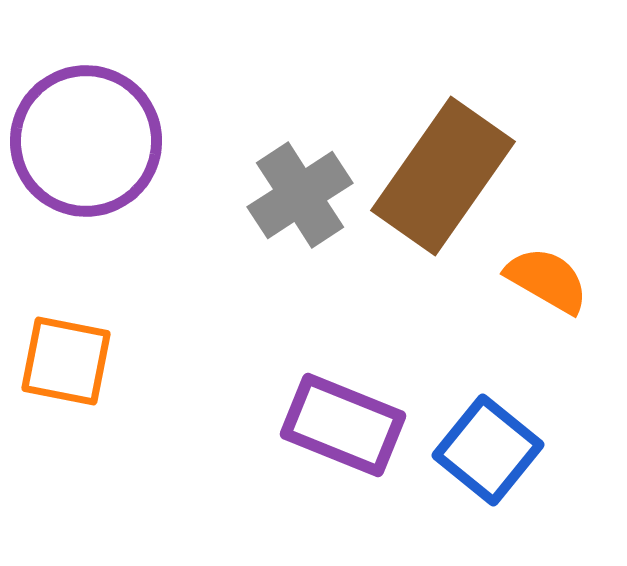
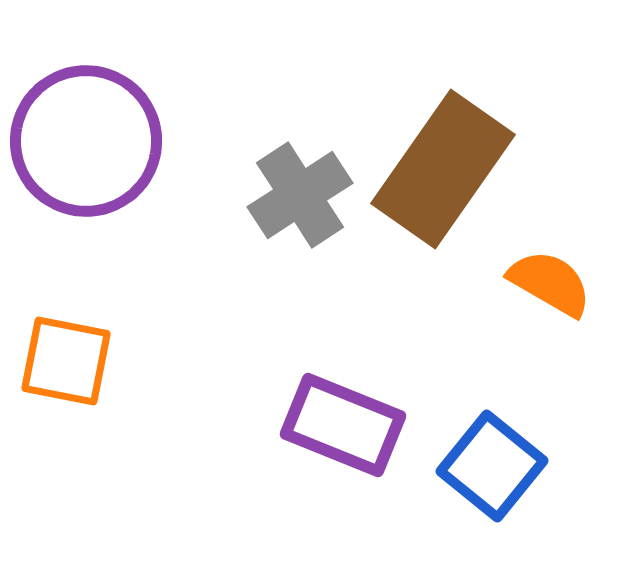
brown rectangle: moved 7 px up
orange semicircle: moved 3 px right, 3 px down
blue square: moved 4 px right, 16 px down
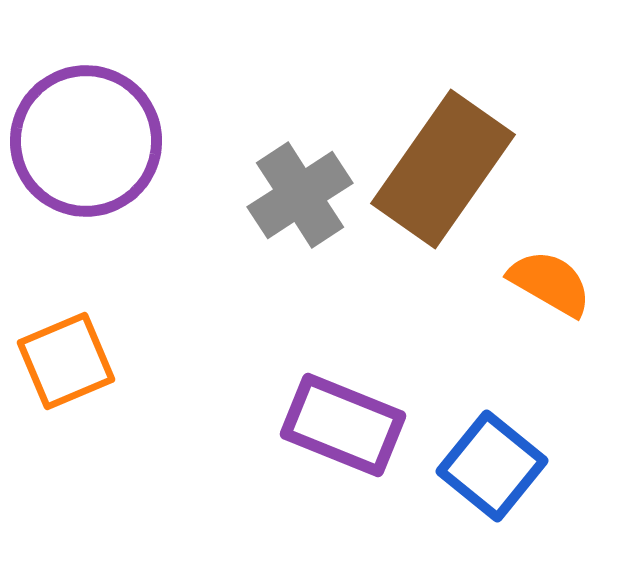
orange square: rotated 34 degrees counterclockwise
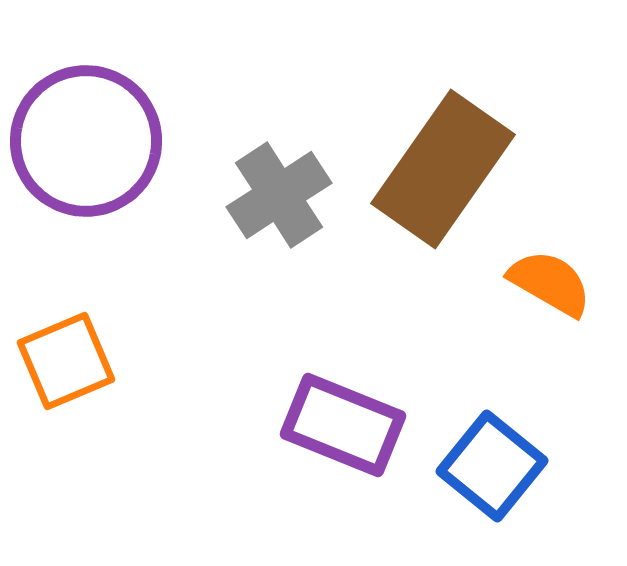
gray cross: moved 21 px left
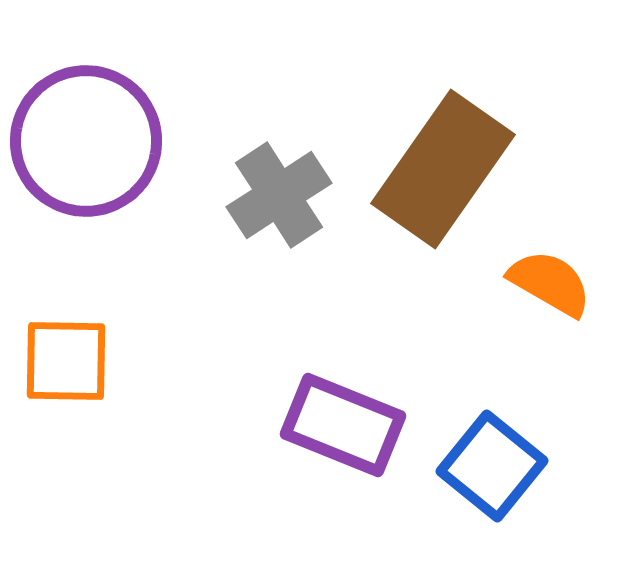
orange square: rotated 24 degrees clockwise
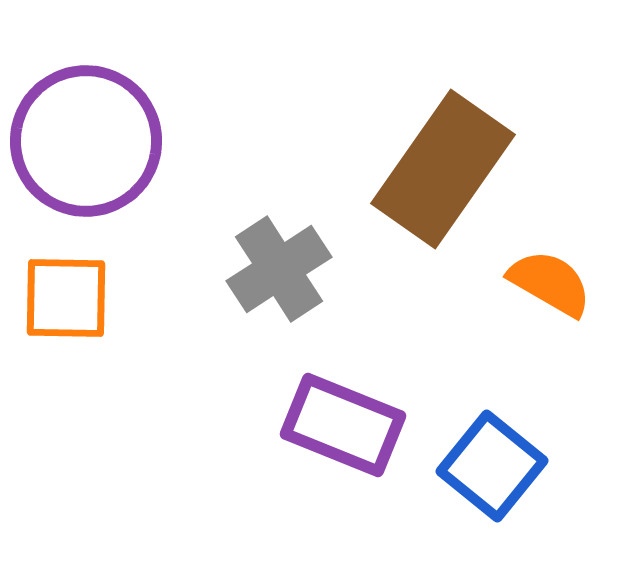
gray cross: moved 74 px down
orange square: moved 63 px up
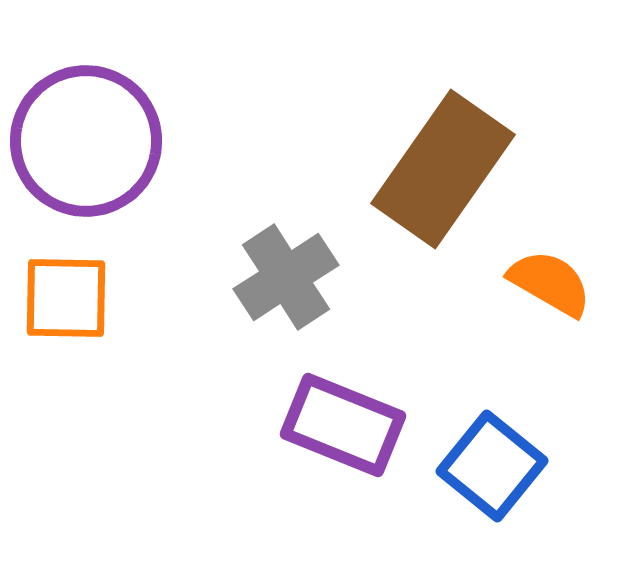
gray cross: moved 7 px right, 8 px down
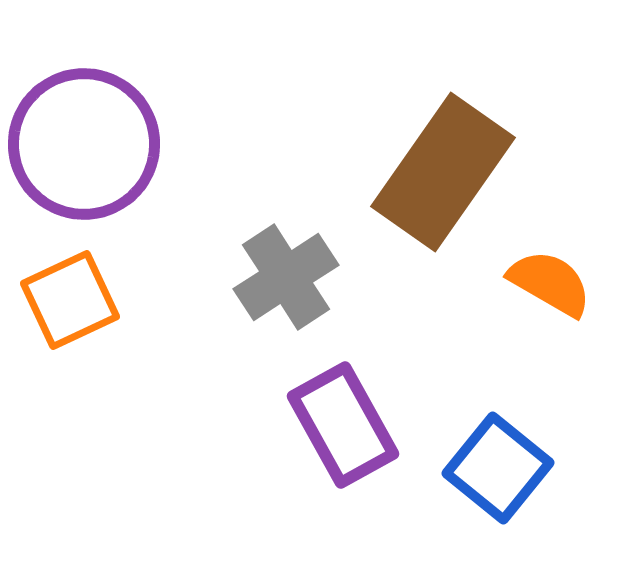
purple circle: moved 2 px left, 3 px down
brown rectangle: moved 3 px down
orange square: moved 4 px right, 2 px down; rotated 26 degrees counterclockwise
purple rectangle: rotated 39 degrees clockwise
blue square: moved 6 px right, 2 px down
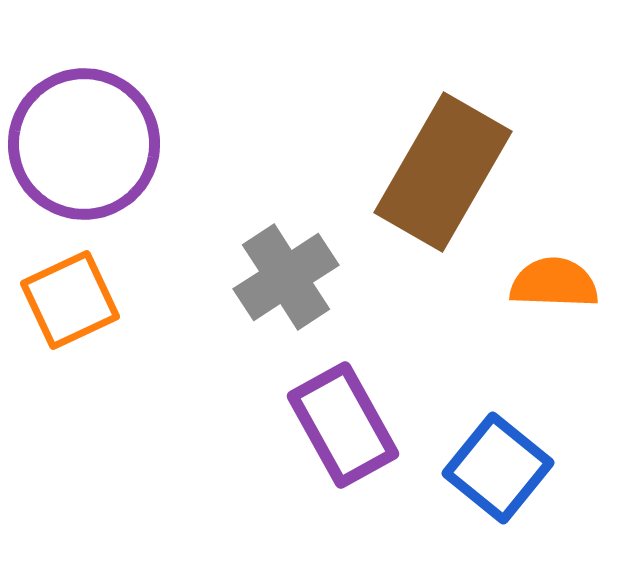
brown rectangle: rotated 5 degrees counterclockwise
orange semicircle: moved 4 px right; rotated 28 degrees counterclockwise
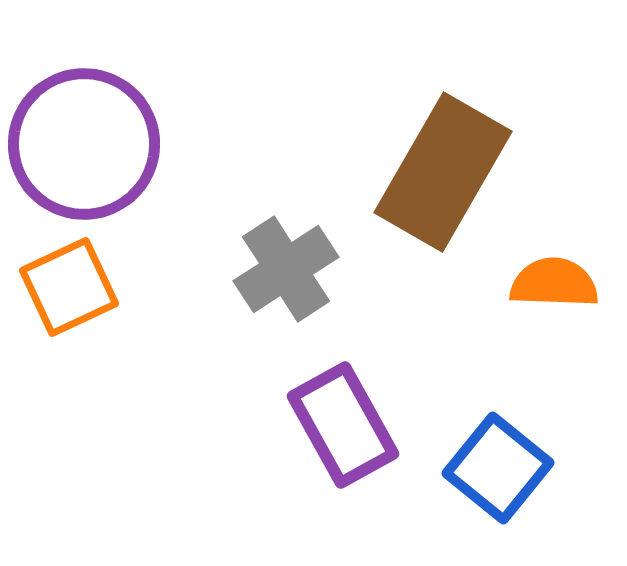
gray cross: moved 8 px up
orange square: moved 1 px left, 13 px up
